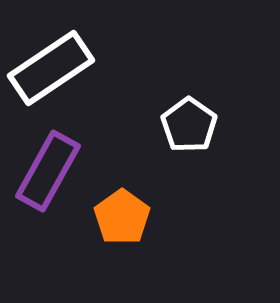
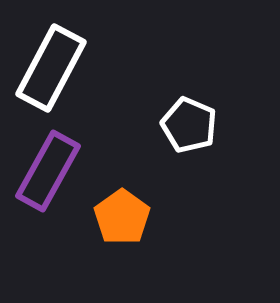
white rectangle: rotated 28 degrees counterclockwise
white pentagon: rotated 12 degrees counterclockwise
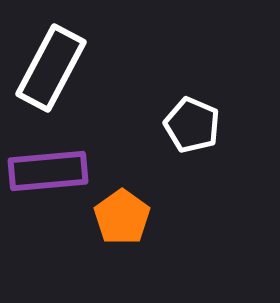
white pentagon: moved 3 px right
purple rectangle: rotated 56 degrees clockwise
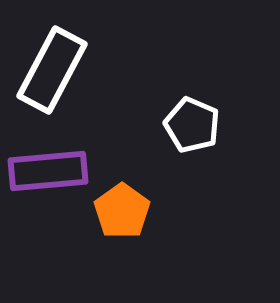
white rectangle: moved 1 px right, 2 px down
orange pentagon: moved 6 px up
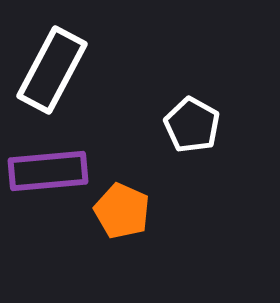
white pentagon: rotated 6 degrees clockwise
orange pentagon: rotated 12 degrees counterclockwise
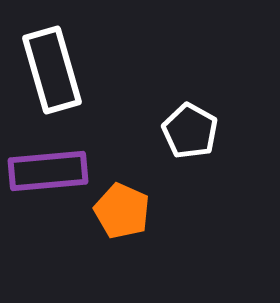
white rectangle: rotated 44 degrees counterclockwise
white pentagon: moved 2 px left, 6 px down
